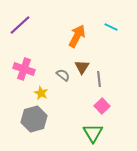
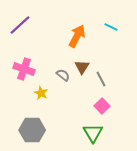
gray line: moved 2 px right; rotated 21 degrees counterclockwise
gray hexagon: moved 2 px left, 11 px down; rotated 15 degrees clockwise
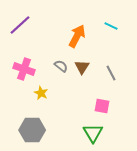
cyan line: moved 1 px up
gray semicircle: moved 2 px left, 9 px up
gray line: moved 10 px right, 6 px up
pink square: rotated 35 degrees counterclockwise
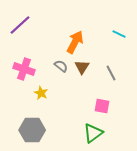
cyan line: moved 8 px right, 8 px down
orange arrow: moved 2 px left, 6 px down
green triangle: rotated 25 degrees clockwise
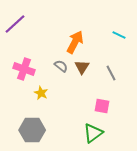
purple line: moved 5 px left, 1 px up
cyan line: moved 1 px down
